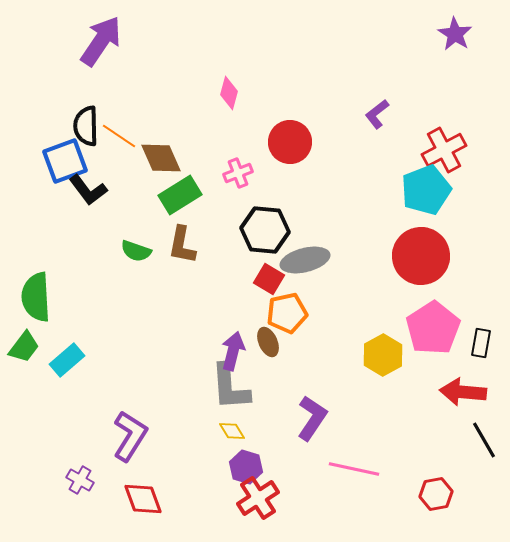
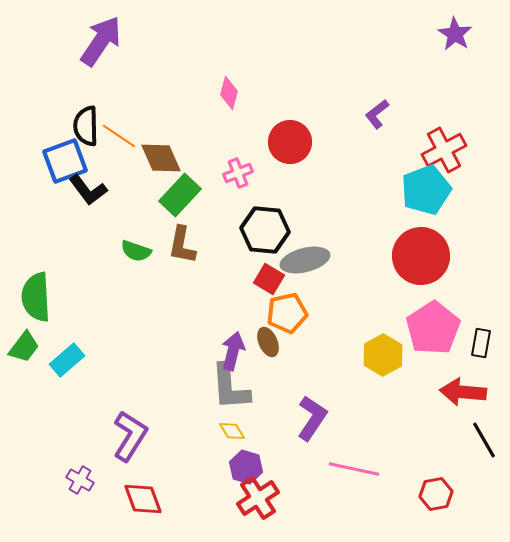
green rectangle at (180, 195): rotated 15 degrees counterclockwise
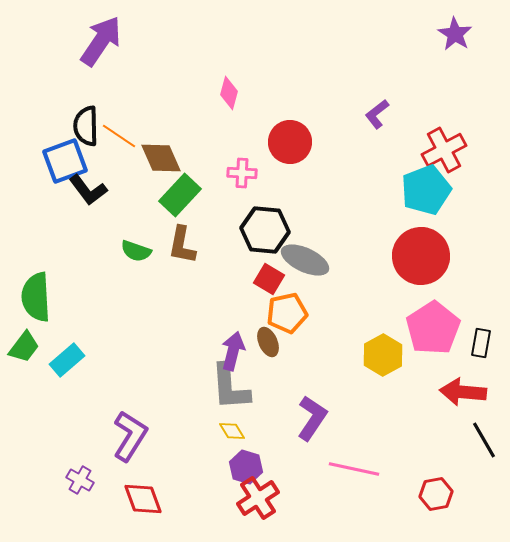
pink cross at (238, 173): moved 4 px right; rotated 24 degrees clockwise
gray ellipse at (305, 260): rotated 39 degrees clockwise
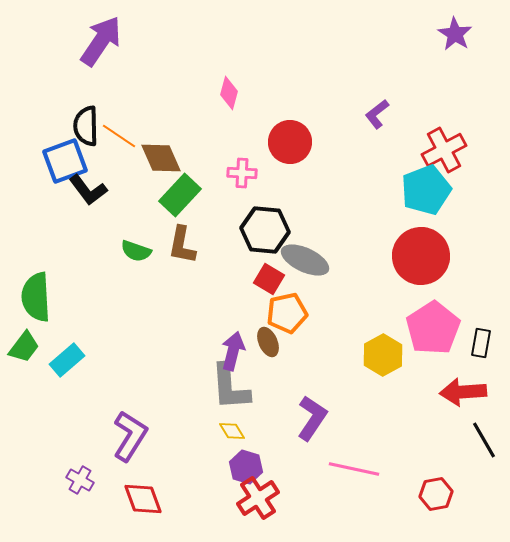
red arrow at (463, 392): rotated 9 degrees counterclockwise
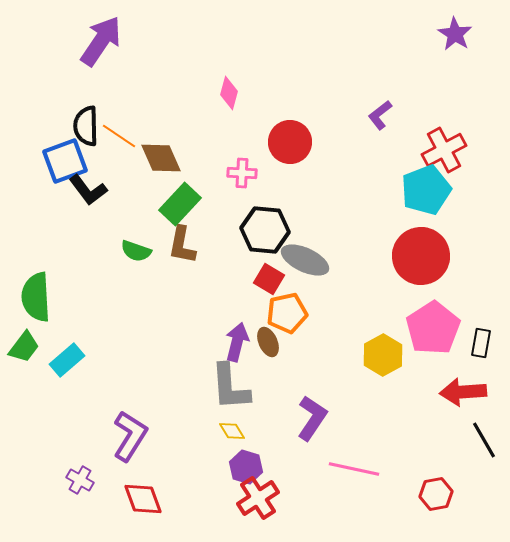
purple L-shape at (377, 114): moved 3 px right, 1 px down
green rectangle at (180, 195): moved 9 px down
purple arrow at (233, 351): moved 4 px right, 9 px up
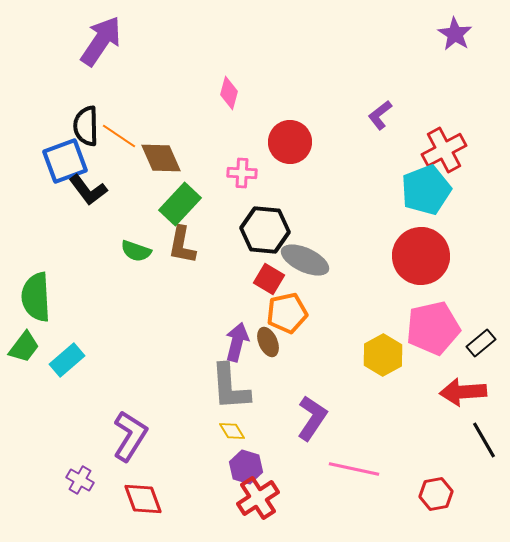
pink pentagon at (433, 328): rotated 20 degrees clockwise
black rectangle at (481, 343): rotated 40 degrees clockwise
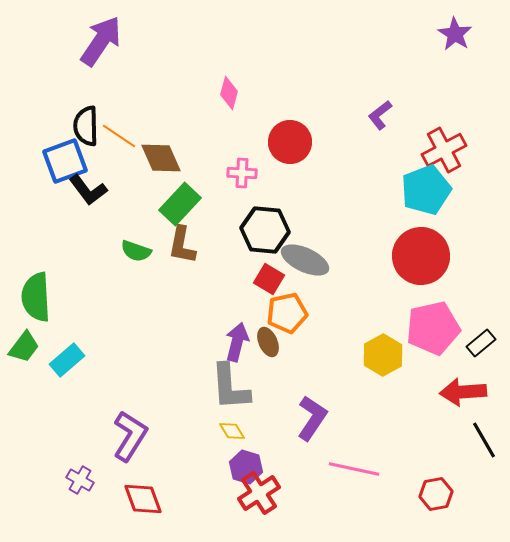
red cross at (258, 498): moved 1 px right, 5 px up
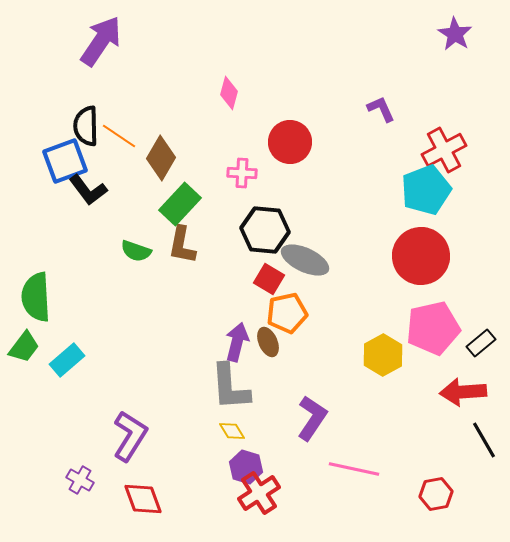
purple L-shape at (380, 115): moved 1 px right, 6 px up; rotated 104 degrees clockwise
brown diamond at (161, 158): rotated 54 degrees clockwise
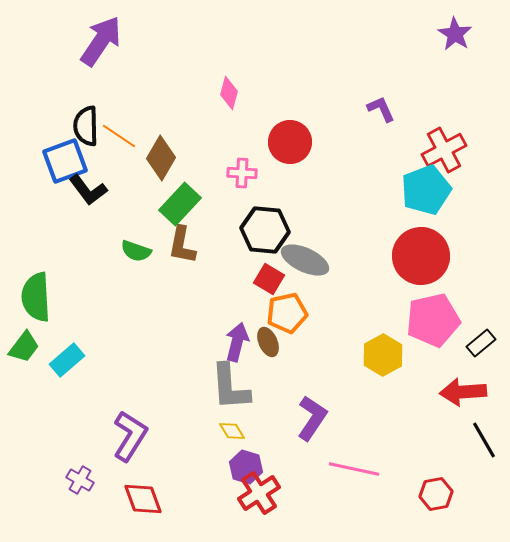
pink pentagon at (433, 328): moved 8 px up
